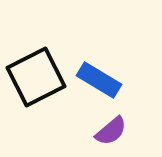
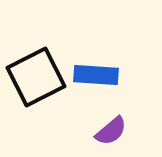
blue rectangle: moved 3 px left, 5 px up; rotated 27 degrees counterclockwise
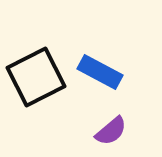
blue rectangle: moved 4 px right, 3 px up; rotated 24 degrees clockwise
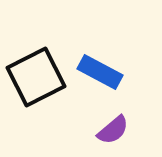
purple semicircle: moved 2 px right, 1 px up
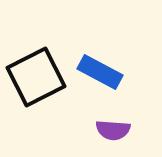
purple semicircle: rotated 44 degrees clockwise
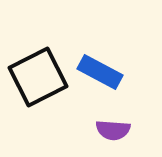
black square: moved 2 px right
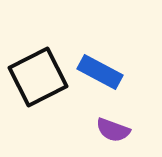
purple semicircle: rotated 16 degrees clockwise
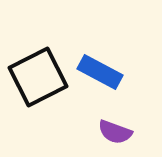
purple semicircle: moved 2 px right, 2 px down
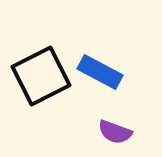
black square: moved 3 px right, 1 px up
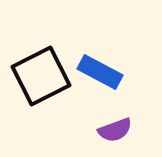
purple semicircle: moved 2 px up; rotated 40 degrees counterclockwise
